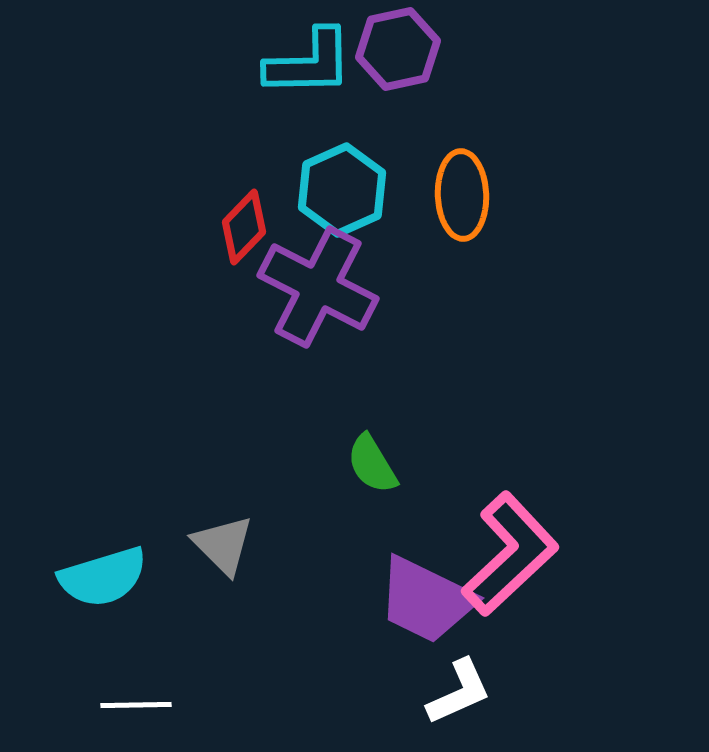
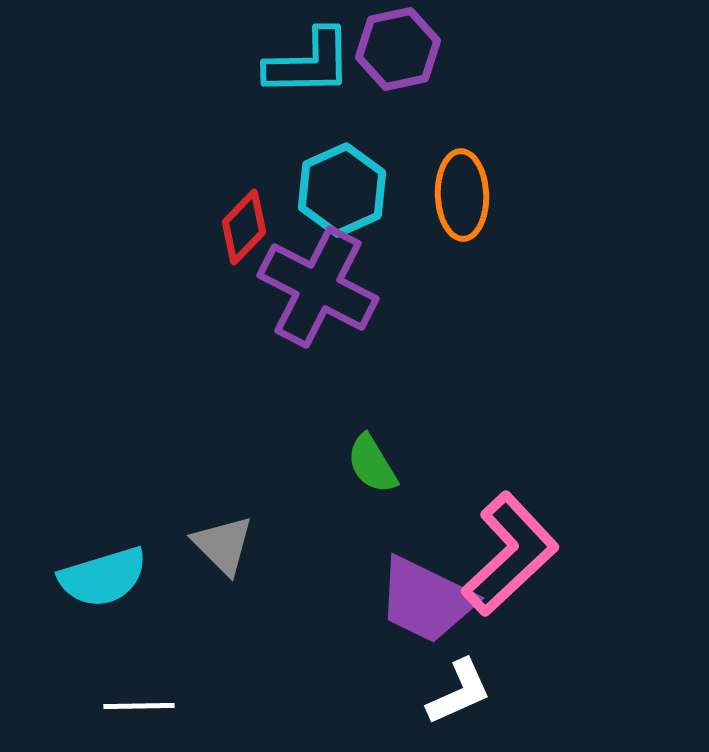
white line: moved 3 px right, 1 px down
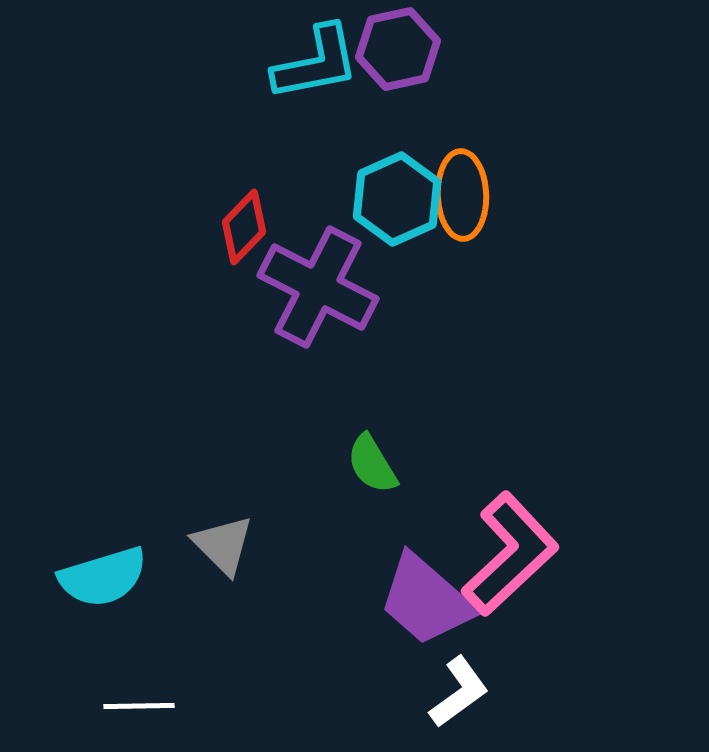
cyan L-shape: moved 7 px right; rotated 10 degrees counterclockwise
cyan hexagon: moved 55 px right, 9 px down
purple trapezoid: rotated 15 degrees clockwise
white L-shape: rotated 12 degrees counterclockwise
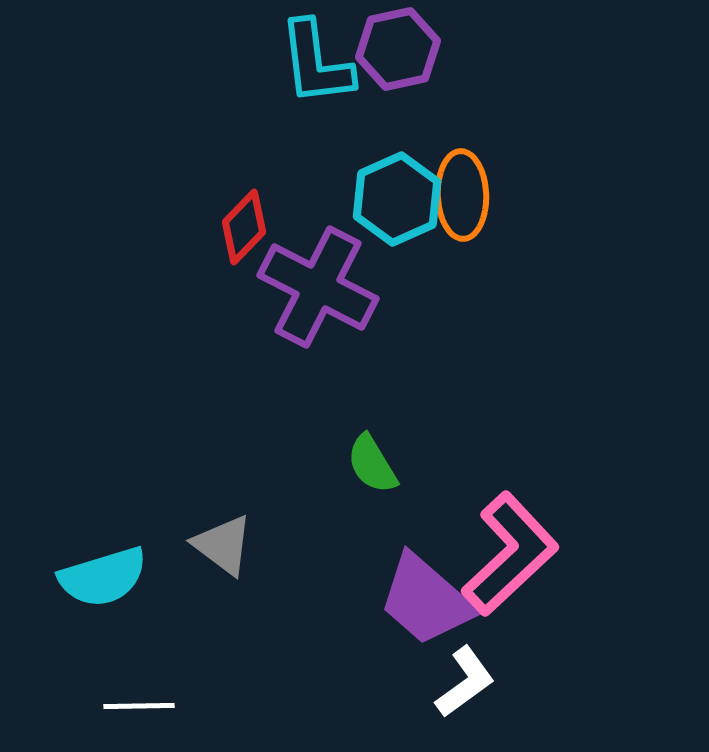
cyan L-shape: rotated 94 degrees clockwise
gray triangle: rotated 8 degrees counterclockwise
white L-shape: moved 6 px right, 10 px up
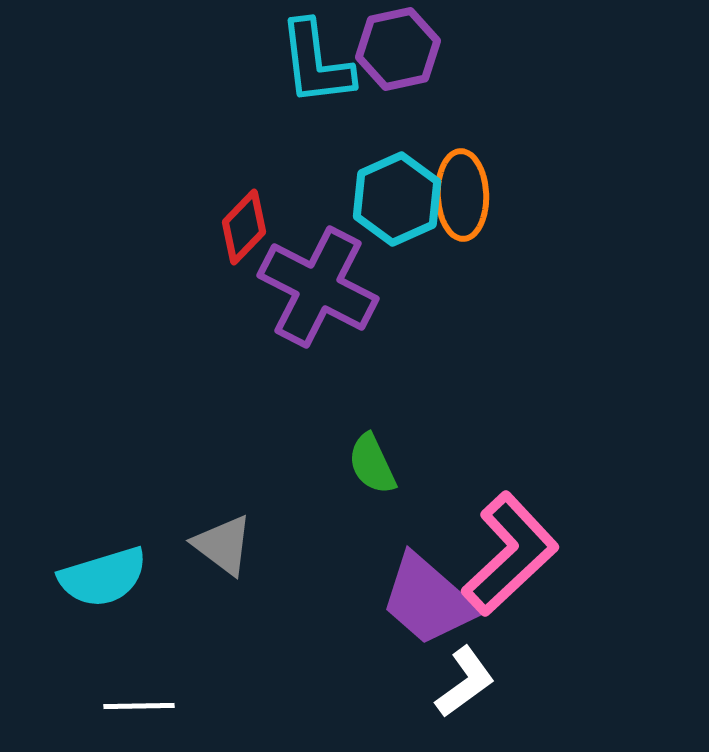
green semicircle: rotated 6 degrees clockwise
purple trapezoid: moved 2 px right
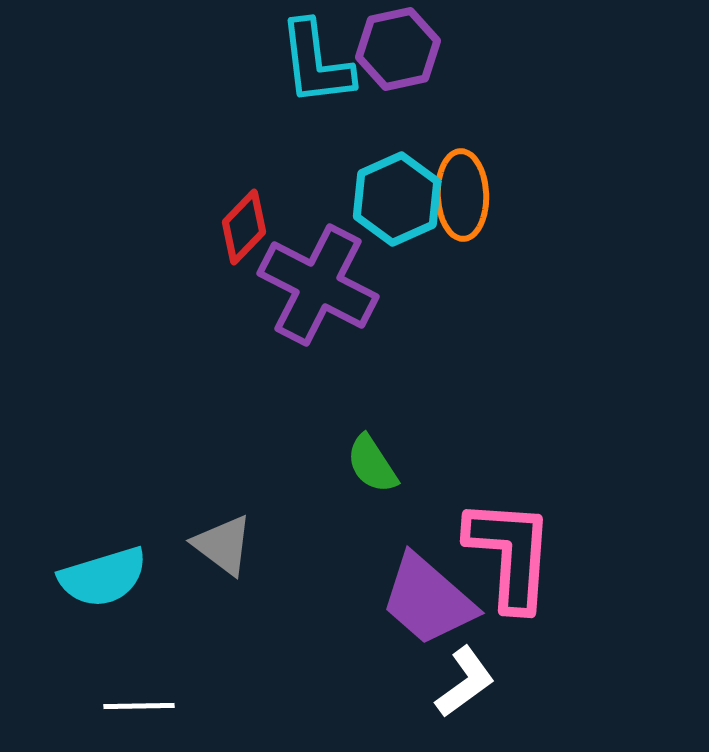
purple cross: moved 2 px up
green semicircle: rotated 8 degrees counterclockwise
pink L-shape: rotated 43 degrees counterclockwise
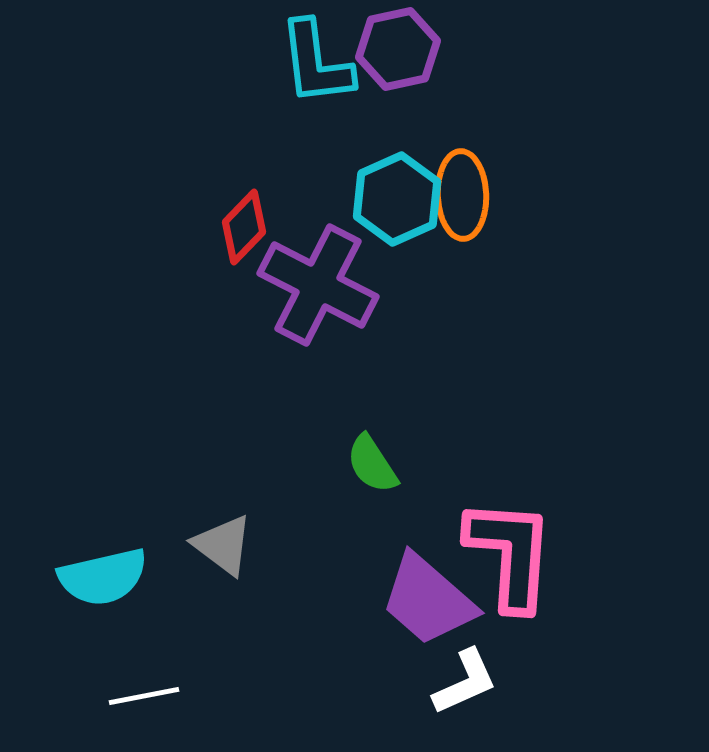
cyan semicircle: rotated 4 degrees clockwise
white L-shape: rotated 12 degrees clockwise
white line: moved 5 px right, 10 px up; rotated 10 degrees counterclockwise
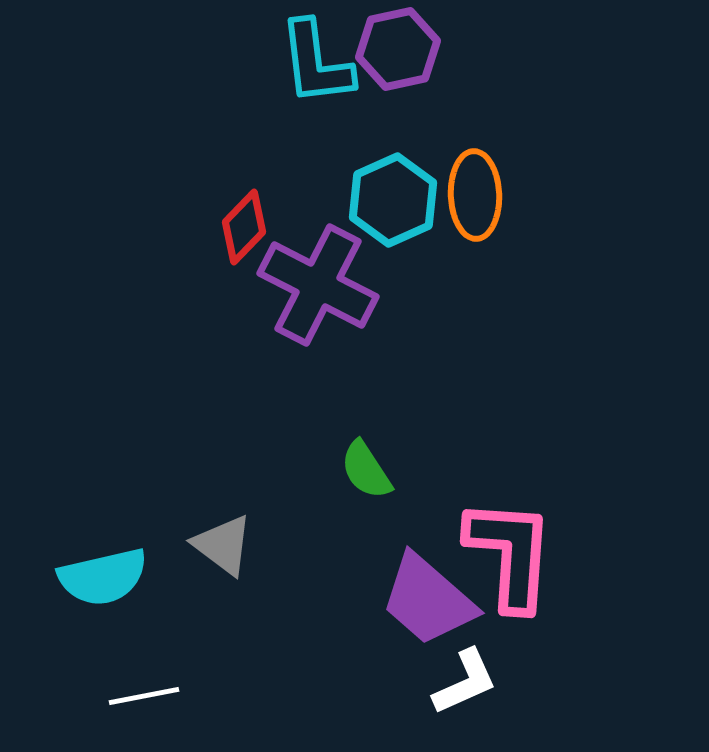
orange ellipse: moved 13 px right
cyan hexagon: moved 4 px left, 1 px down
green semicircle: moved 6 px left, 6 px down
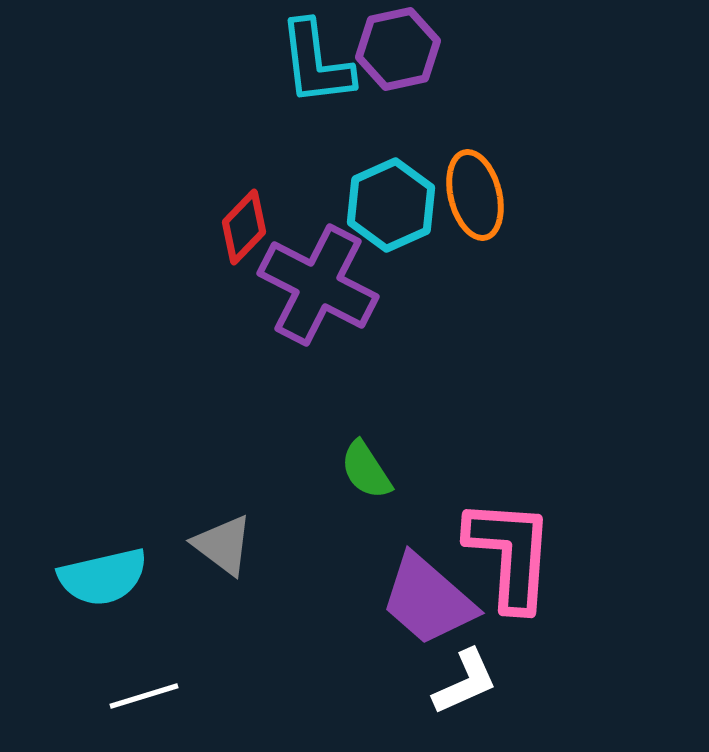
orange ellipse: rotated 12 degrees counterclockwise
cyan hexagon: moved 2 px left, 5 px down
white line: rotated 6 degrees counterclockwise
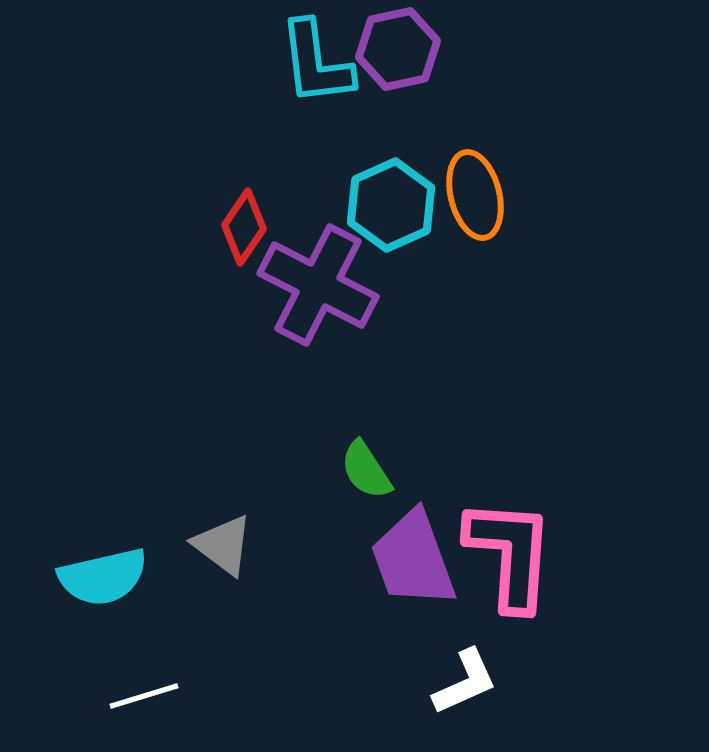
red diamond: rotated 10 degrees counterclockwise
purple trapezoid: moved 15 px left, 41 px up; rotated 29 degrees clockwise
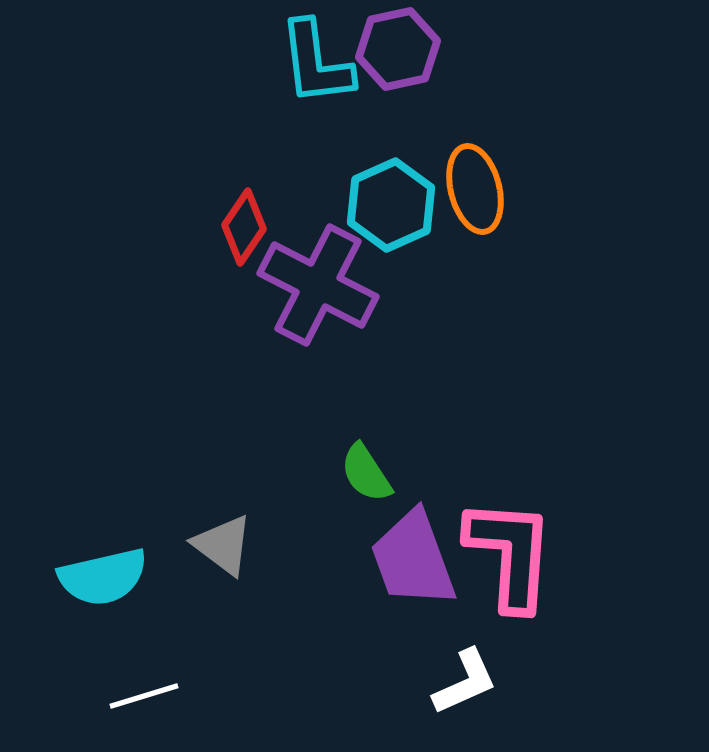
orange ellipse: moved 6 px up
green semicircle: moved 3 px down
